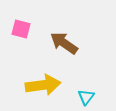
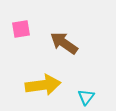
pink square: rotated 24 degrees counterclockwise
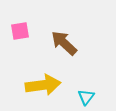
pink square: moved 1 px left, 2 px down
brown arrow: rotated 8 degrees clockwise
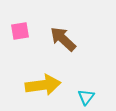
brown arrow: moved 1 px left, 4 px up
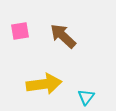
brown arrow: moved 3 px up
yellow arrow: moved 1 px right, 1 px up
